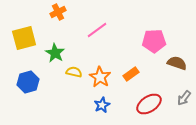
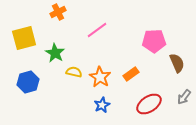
brown semicircle: rotated 48 degrees clockwise
gray arrow: moved 1 px up
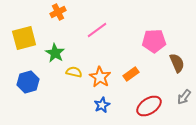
red ellipse: moved 2 px down
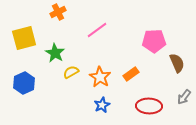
yellow semicircle: moved 3 px left; rotated 42 degrees counterclockwise
blue hexagon: moved 4 px left, 1 px down; rotated 10 degrees counterclockwise
red ellipse: rotated 35 degrees clockwise
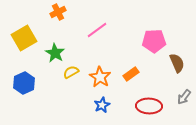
yellow square: rotated 15 degrees counterclockwise
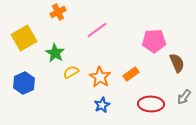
red ellipse: moved 2 px right, 2 px up
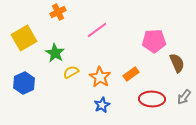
red ellipse: moved 1 px right, 5 px up
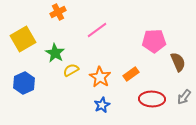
yellow square: moved 1 px left, 1 px down
brown semicircle: moved 1 px right, 1 px up
yellow semicircle: moved 2 px up
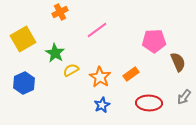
orange cross: moved 2 px right
red ellipse: moved 3 px left, 4 px down
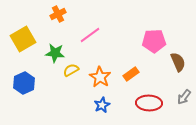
orange cross: moved 2 px left, 2 px down
pink line: moved 7 px left, 5 px down
green star: rotated 24 degrees counterclockwise
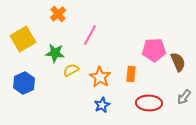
orange cross: rotated 14 degrees counterclockwise
pink line: rotated 25 degrees counterclockwise
pink pentagon: moved 9 px down
orange rectangle: rotated 49 degrees counterclockwise
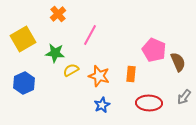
pink pentagon: rotated 25 degrees clockwise
orange star: moved 1 px left, 1 px up; rotated 15 degrees counterclockwise
